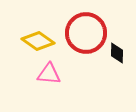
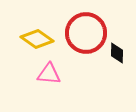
yellow diamond: moved 1 px left, 2 px up
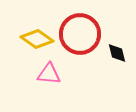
red circle: moved 6 px left, 1 px down
black diamond: rotated 15 degrees counterclockwise
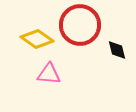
red circle: moved 9 px up
black diamond: moved 3 px up
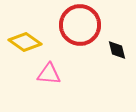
yellow diamond: moved 12 px left, 3 px down
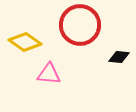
black diamond: moved 2 px right, 7 px down; rotated 70 degrees counterclockwise
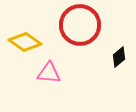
black diamond: rotated 45 degrees counterclockwise
pink triangle: moved 1 px up
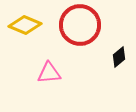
yellow diamond: moved 17 px up; rotated 12 degrees counterclockwise
pink triangle: rotated 10 degrees counterclockwise
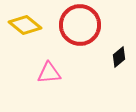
yellow diamond: rotated 16 degrees clockwise
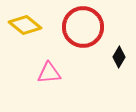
red circle: moved 3 px right, 2 px down
black diamond: rotated 20 degrees counterclockwise
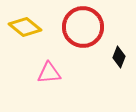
yellow diamond: moved 2 px down
black diamond: rotated 10 degrees counterclockwise
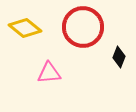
yellow diamond: moved 1 px down
